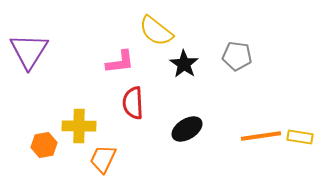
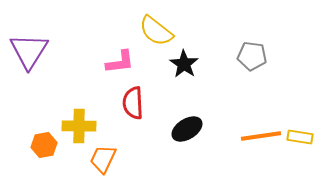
gray pentagon: moved 15 px right
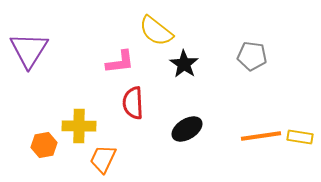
purple triangle: moved 1 px up
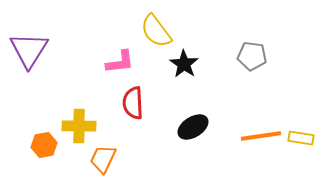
yellow semicircle: rotated 15 degrees clockwise
black ellipse: moved 6 px right, 2 px up
yellow rectangle: moved 1 px right, 1 px down
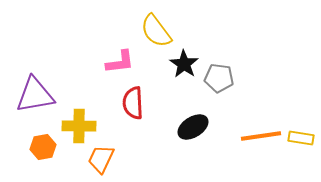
purple triangle: moved 6 px right, 45 px down; rotated 48 degrees clockwise
gray pentagon: moved 33 px left, 22 px down
orange hexagon: moved 1 px left, 2 px down
orange trapezoid: moved 2 px left
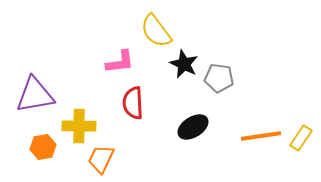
black star: rotated 8 degrees counterclockwise
yellow rectangle: rotated 65 degrees counterclockwise
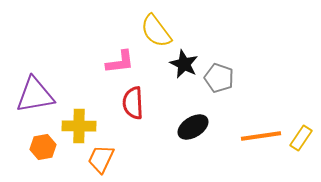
gray pentagon: rotated 12 degrees clockwise
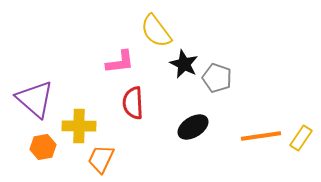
gray pentagon: moved 2 px left
purple triangle: moved 4 px down; rotated 51 degrees clockwise
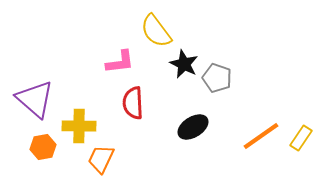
orange line: rotated 27 degrees counterclockwise
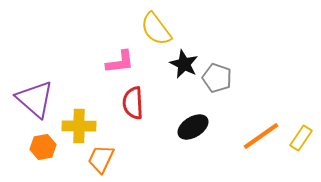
yellow semicircle: moved 2 px up
